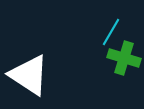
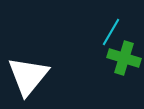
white triangle: moved 1 px left, 1 px down; rotated 36 degrees clockwise
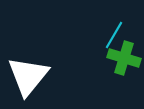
cyan line: moved 3 px right, 3 px down
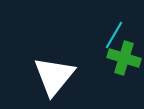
white triangle: moved 26 px right
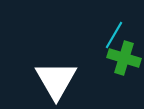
white triangle: moved 2 px right, 4 px down; rotated 9 degrees counterclockwise
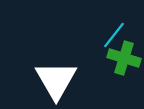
cyan line: rotated 8 degrees clockwise
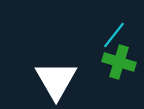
green cross: moved 5 px left, 4 px down
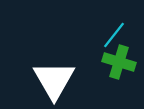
white triangle: moved 2 px left
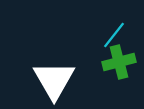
green cross: rotated 32 degrees counterclockwise
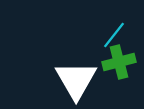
white triangle: moved 22 px right
